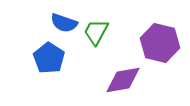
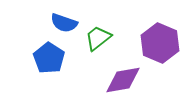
green trapezoid: moved 2 px right, 6 px down; rotated 24 degrees clockwise
purple hexagon: rotated 9 degrees clockwise
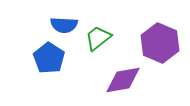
blue semicircle: moved 2 px down; rotated 16 degrees counterclockwise
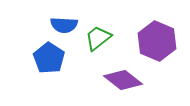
purple hexagon: moved 3 px left, 2 px up
purple diamond: rotated 48 degrees clockwise
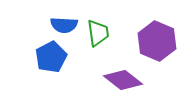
green trapezoid: moved 5 px up; rotated 120 degrees clockwise
blue pentagon: moved 2 px right, 1 px up; rotated 12 degrees clockwise
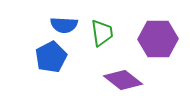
green trapezoid: moved 4 px right
purple hexagon: moved 1 px right, 2 px up; rotated 24 degrees counterclockwise
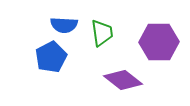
purple hexagon: moved 1 px right, 3 px down
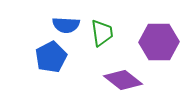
blue semicircle: moved 2 px right
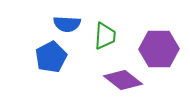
blue semicircle: moved 1 px right, 1 px up
green trapezoid: moved 3 px right, 3 px down; rotated 12 degrees clockwise
purple hexagon: moved 7 px down
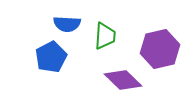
purple hexagon: moved 1 px right; rotated 12 degrees counterclockwise
purple diamond: rotated 6 degrees clockwise
